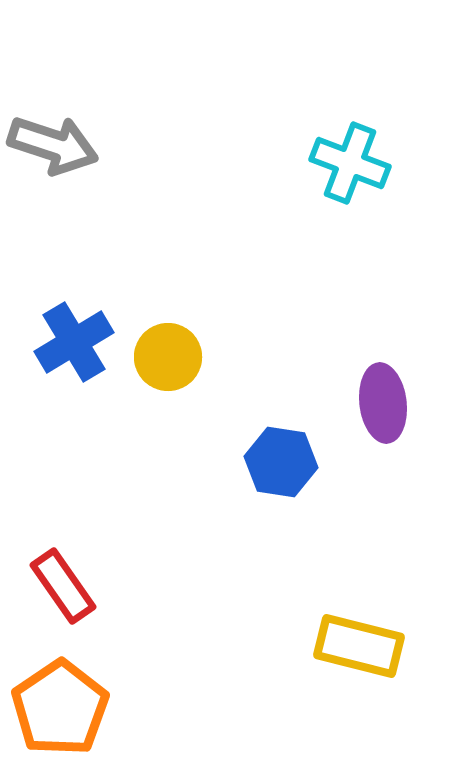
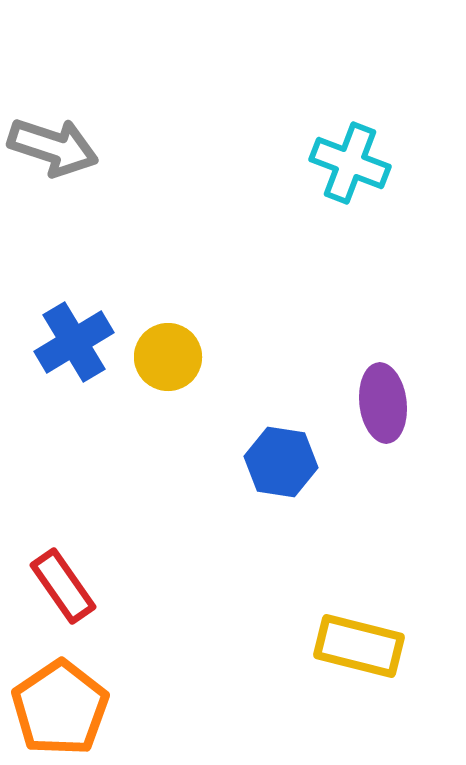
gray arrow: moved 2 px down
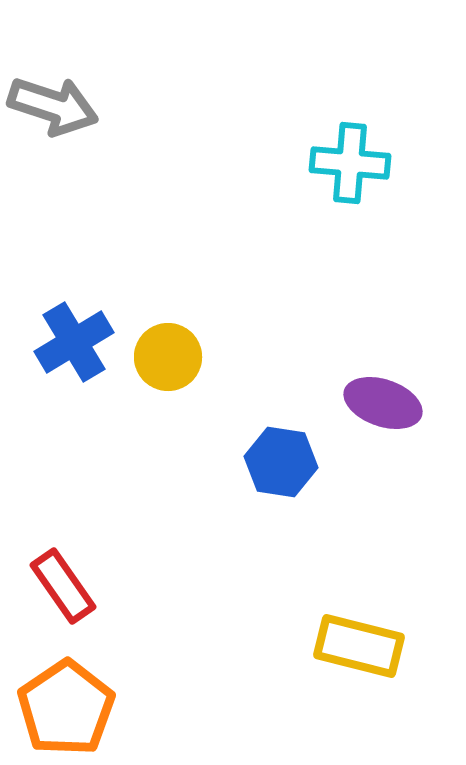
gray arrow: moved 41 px up
cyan cross: rotated 16 degrees counterclockwise
purple ellipse: rotated 64 degrees counterclockwise
orange pentagon: moved 6 px right
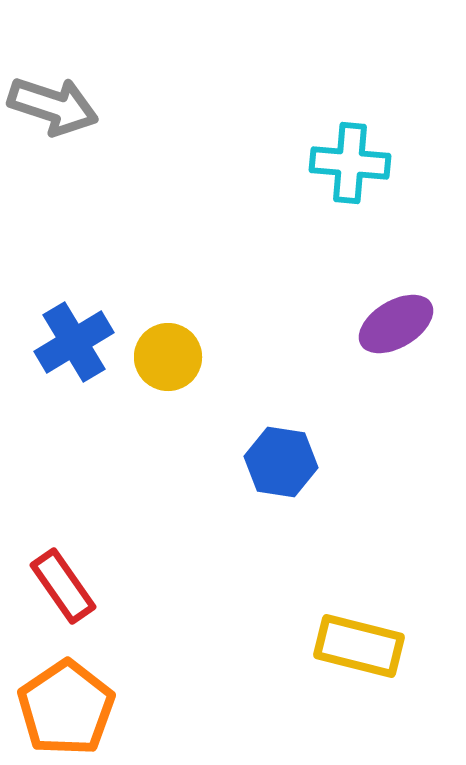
purple ellipse: moved 13 px right, 79 px up; rotated 50 degrees counterclockwise
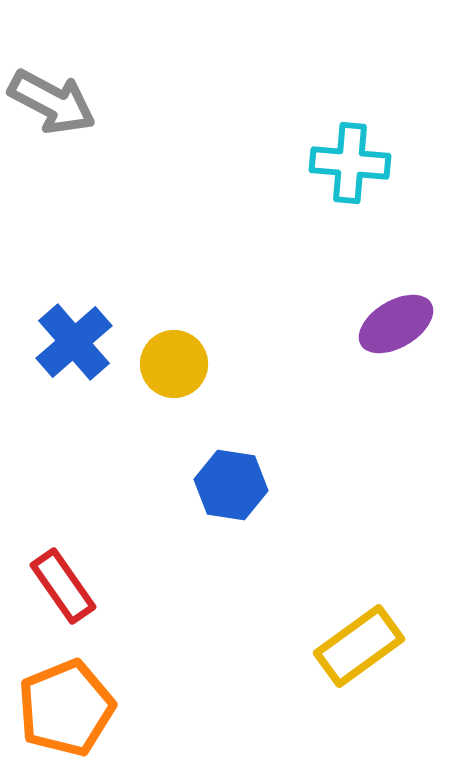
gray arrow: moved 1 px left, 4 px up; rotated 10 degrees clockwise
blue cross: rotated 10 degrees counterclockwise
yellow circle: moved 6 px right, 7 px down
blue hexagon: moved 50 px left, 23 px down
yellow rectangle: rotated 50 degrees counterclockwise
orange pentagon: rotated 12 degrees clockwise
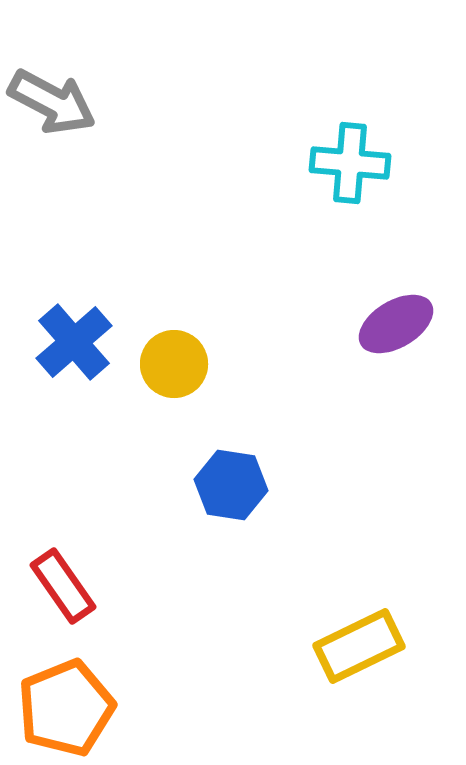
yellow rectangle: rotated 10 degrees clockwise
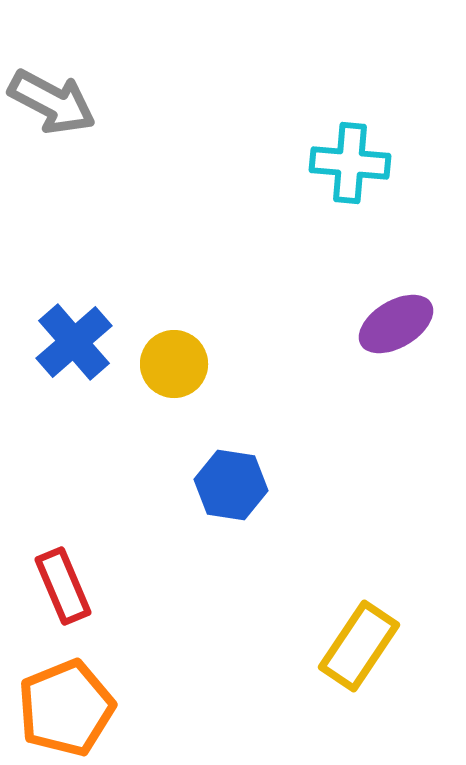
red rectangle: rotated 12 degrees clockwise
yellow rectangle: rotated 30 degrees counterclockwise
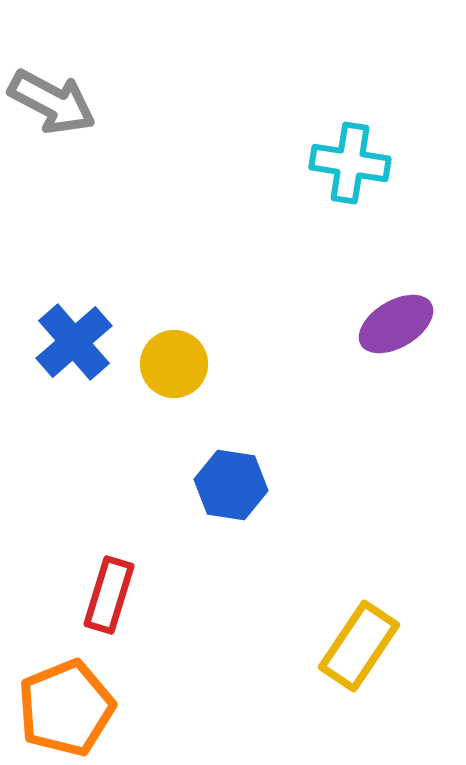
cyan cross: rotated 4 degrees clockwise
red rectangle: moved 46 px right, 9 px down; rotated 40 degrees clockwise
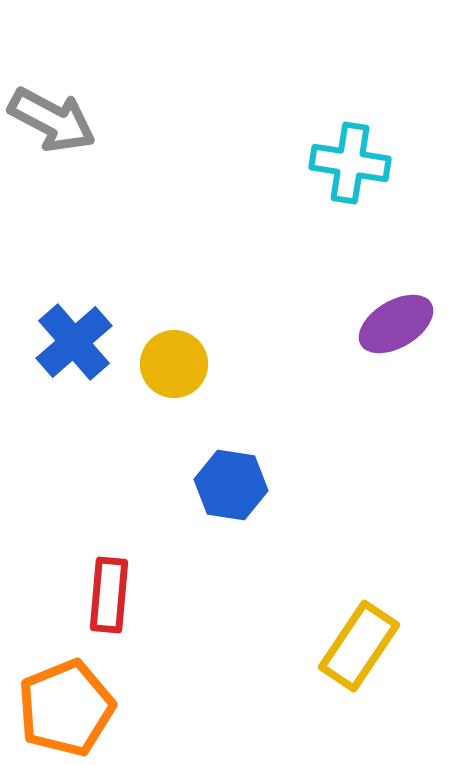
gray arrow: moved 18 px down
red rectangle: rotated 12 degrees counterclockwise
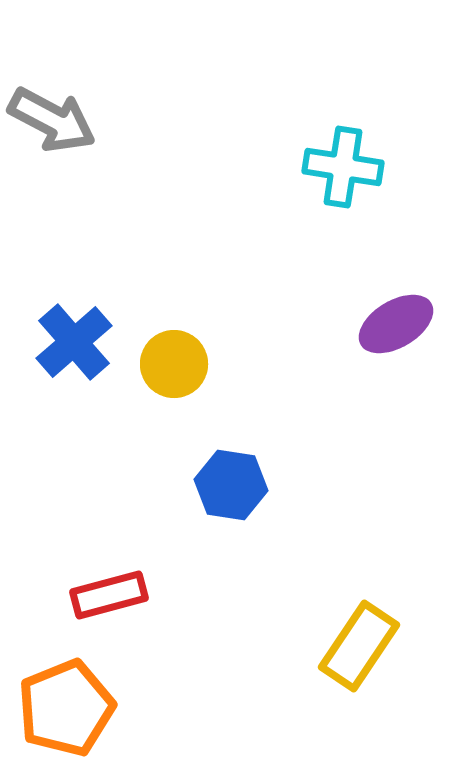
cyan cross: moved 7 px left, 4 px down
red rectangle: rotated 70 degrees clockwise
